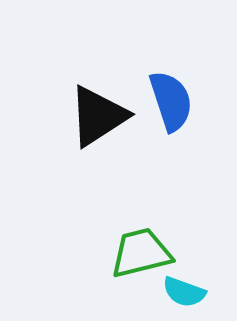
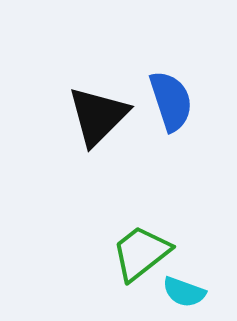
black triangle: rotated 12 degrees counterclockwise
green trapezoid: rotated 24 degrees counterclockwise
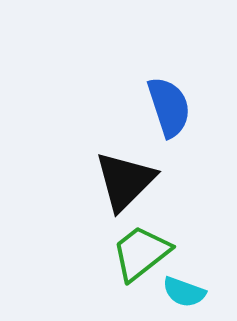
blue semicircle: moved 2 px left, 6 px down
black triangle: moved 27 px right, 65 px down
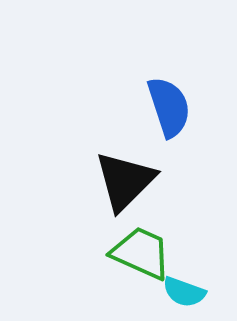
green trapezoid: rotated 62 degrees clockwise
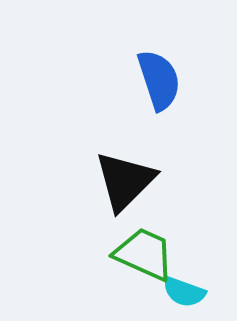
blue semicircle: moved 10 px left, 27 px up
green trapezoid: moved 3 px right, 1 px down
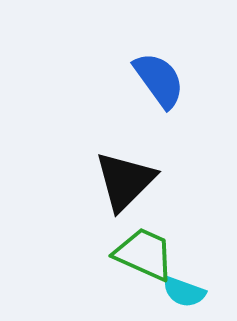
blue semicircle: rotated 18 degrees counterclockwise
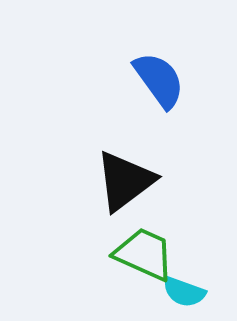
black triangle: rotated 8 degrees clockwise
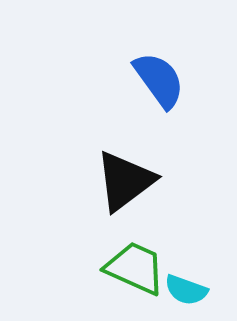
green trapezoid: moved 9 px left, 14 px down
cyan semicircle: moved 2 px right, 2 px up
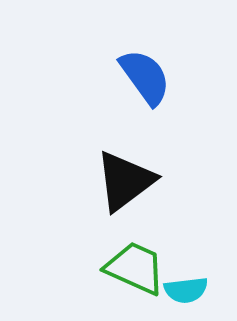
blue semicircle: moved 14 px left, 3 px up
cyan semicircle: rotated 27 degrees counterclockwise
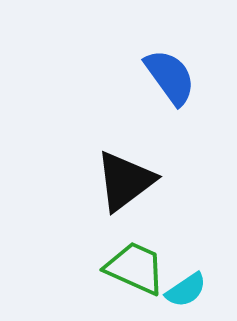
blue semicircle: moved 25 px right
cyan semicircle: rotated 27 degrees counterclockwise
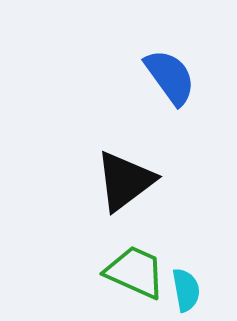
green trapezoid: moved 4 px down
cyan semicircle: rotated 66 degrees counterclockwise
